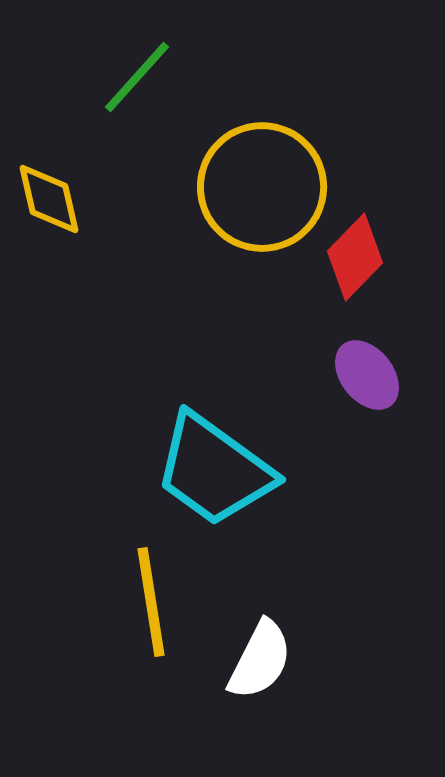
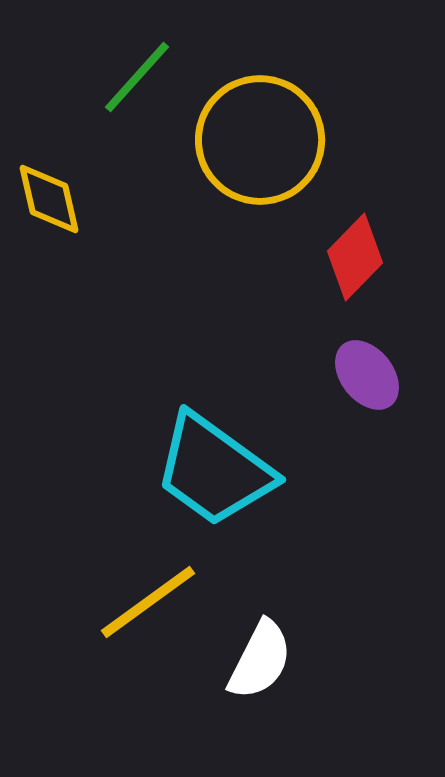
yellow circle: moved 2 px left, 47 px up
yellow line: moved 3 px left; rotated 63 degrees clockwise
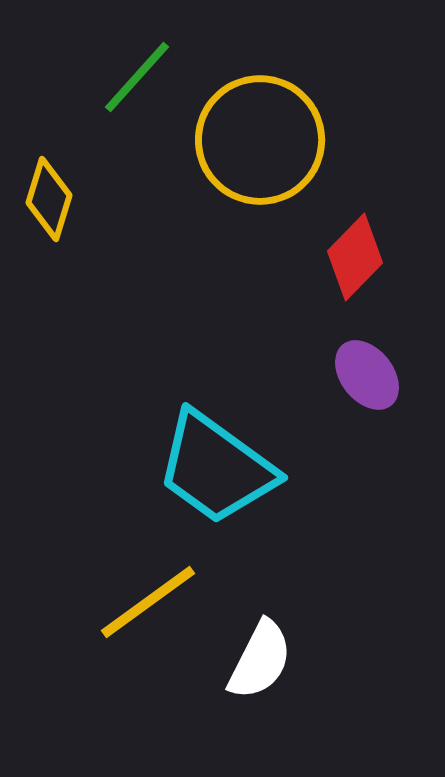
yellow diamond: rotated 30 degrees clockwise
cyan trapezoid: moved 2 px right, 2 px up
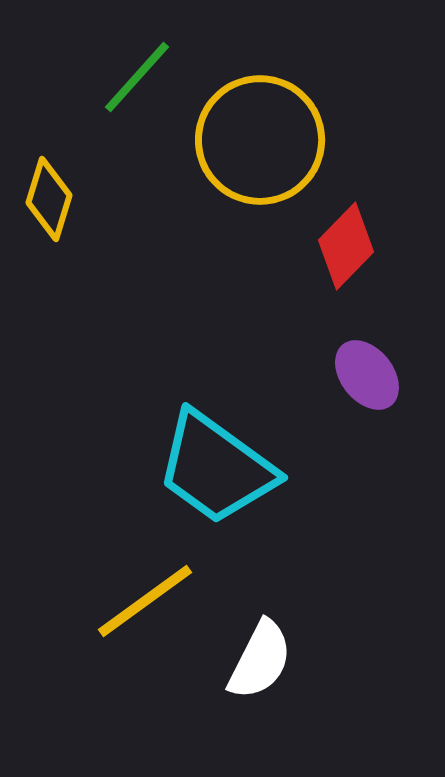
red diamond: moved 9 px left, 11 px up
yellow line: moved 3 px left, 1 px up
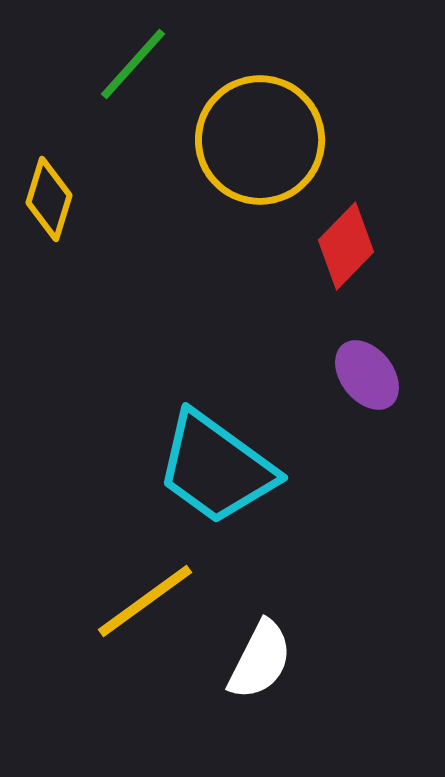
green line: moved 4 px left, 13 px up
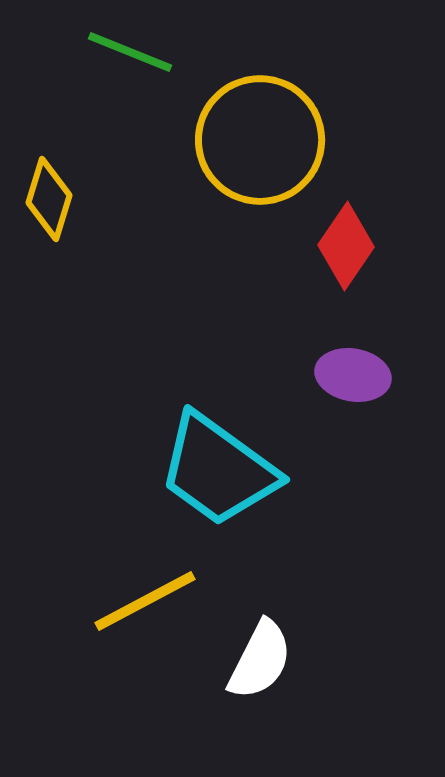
green line: moved 3 px left, 12 px up; rotated 70 degrees clockwise
red diamond: rotated 10 degrees counterclockwise
purple ellipse: moved 14 px left; rotated 42 degrees counterclockwise
cyan trapezoid: moved 2 px right, 2 px down
yellow line: rotated 8 degrees clockwise
